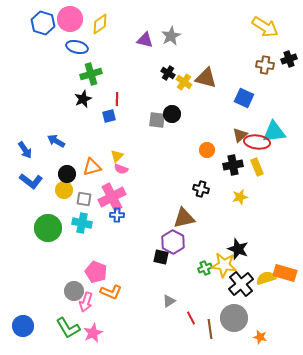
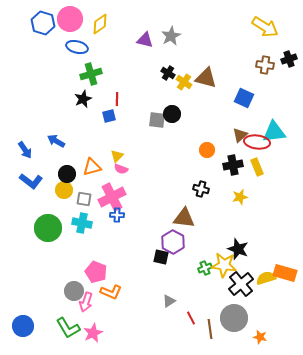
brown triangle at (184, 218): rotated 20 degrees clockwise
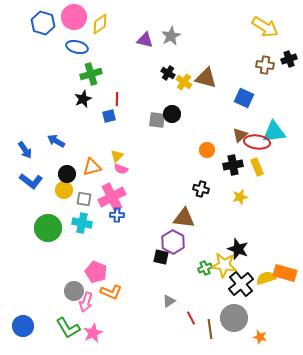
pink circle at (70, 19): moved 4 px right, 2 px up
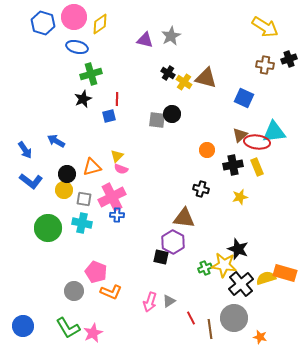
pink arrow at (86, 302): moved 64 px right
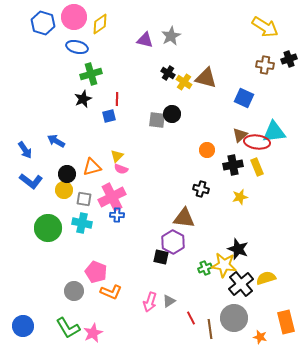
orange rectangle at (285, 273): moved 1 px right, 49 px down; rotated 60 degrees clockwise
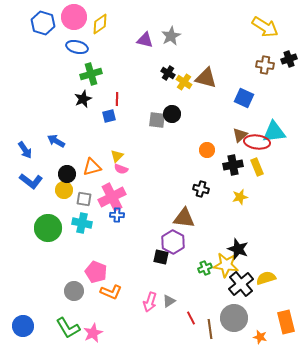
yellow star at (224, 265): moved 2 px right
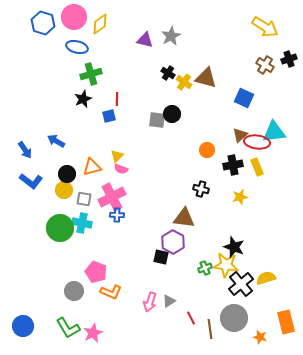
brown cross at (265, 65): rotated 24 degrees clockwise
green circle at (48, 228): moved 12 px right
black star at (238, 249): moved 4 px left, 2 px up
